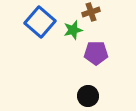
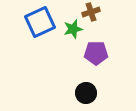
blue square: rotated 24 degrees clockwise
green star: moved 1 px up
black circle: moved 2 px left, 3 px up
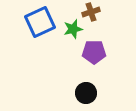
purple pentagon: moved 2 px left, 1 px up
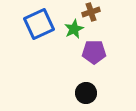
blue square: moved 1 px left, 2 px down
green star: moved 1 px right; rotated 12 degrees counterclockwise
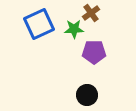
brown cross: moved 1 px down; rotated 18 degrees counterclockwise
green star: rotated 24 degrees clockwise
black circle: moved 1 px right, 2 px down
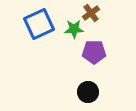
black circle: moved 1 px right, 3 px up
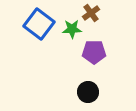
blue square: rotated 28 degrees counterclockwise
green star: moved 2 px left
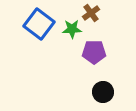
black circle: moved 15 px right
